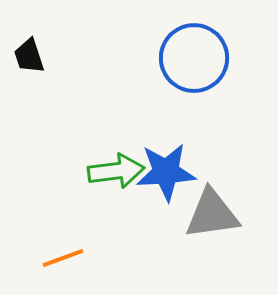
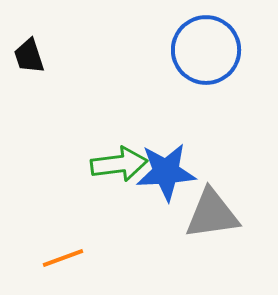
blue circle: moved 12 px right, 8 px up
green arrow: moved 3 px right, 7 px up
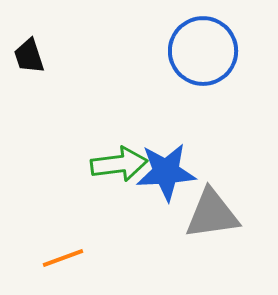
blue circle: moved 3 px left, 1 px down
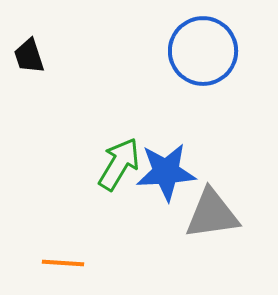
green arrow: rotated 52 degrees counterclockwise
orange line: moved 5 px down; rotated 24 degrees clockwise
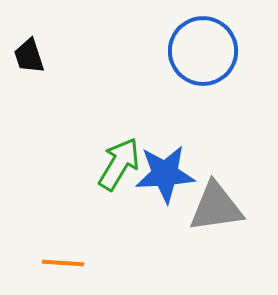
blue star: moved 1 px left, 2 px down
gray triangle: moved 4 px right, 7 px up
